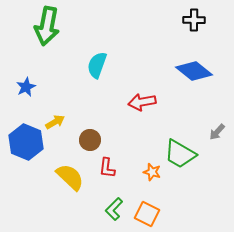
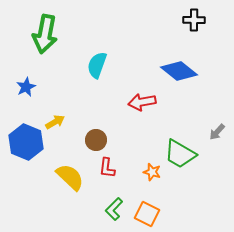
green arrow: moved 2 px left, 8 px down
blue diamond: moved 15 px left
brown circle: moved 6 px right
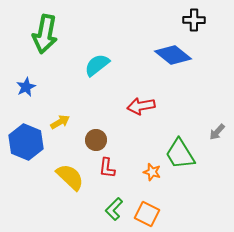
cyan semicircle: rotated 32 degrees clockwise
blue diamond: moved 6 px left, 16 px up
red arrow: moved 1 px left, 4 px down
yellow arrow: moved 5 px right
green trapezoid: rotated 28 degrees clockwise
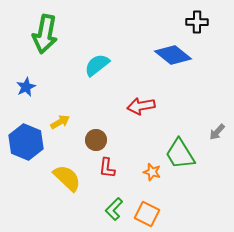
black cross: moved 3 px right, 2 px down
yellow semicircle: moved 3 px left, 1 px down
